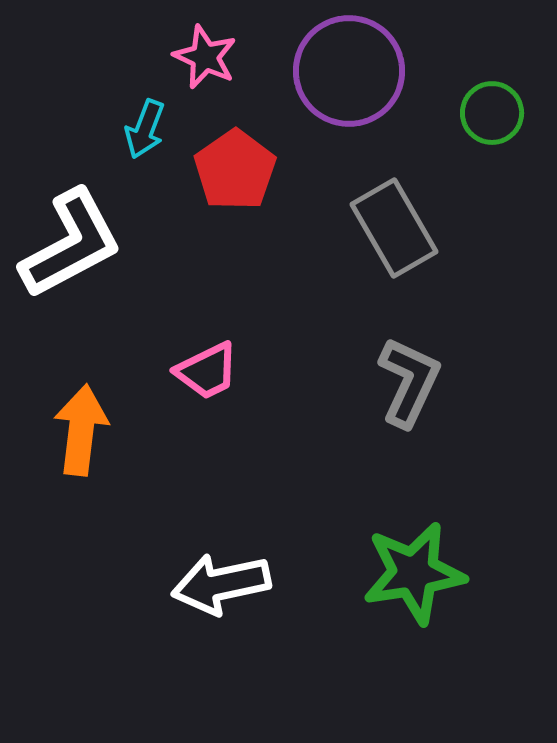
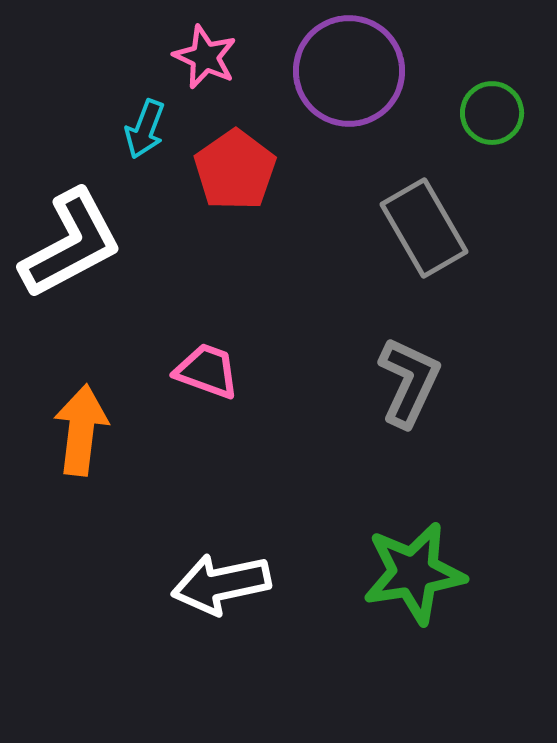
gray rectangle: moved 30 px right
pink trapezoid: rotated 134 degrees counterclockwise
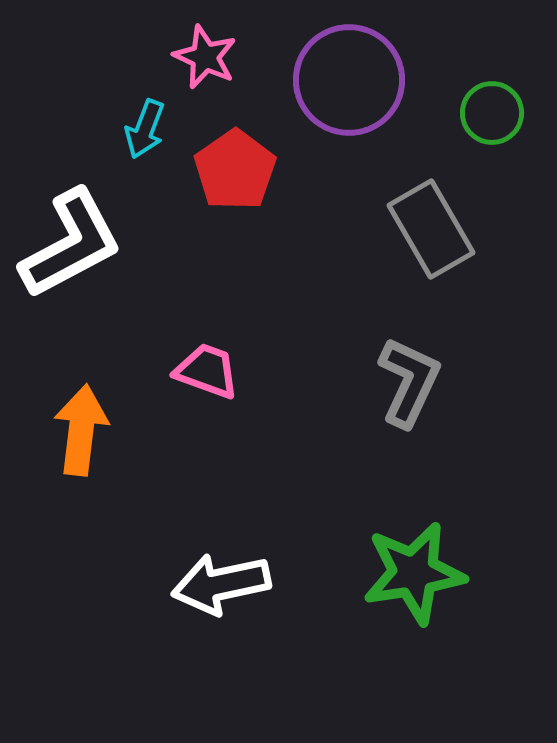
purple circle: moved 9 px down
gray rectangle: moved 7 px right, 1 px down
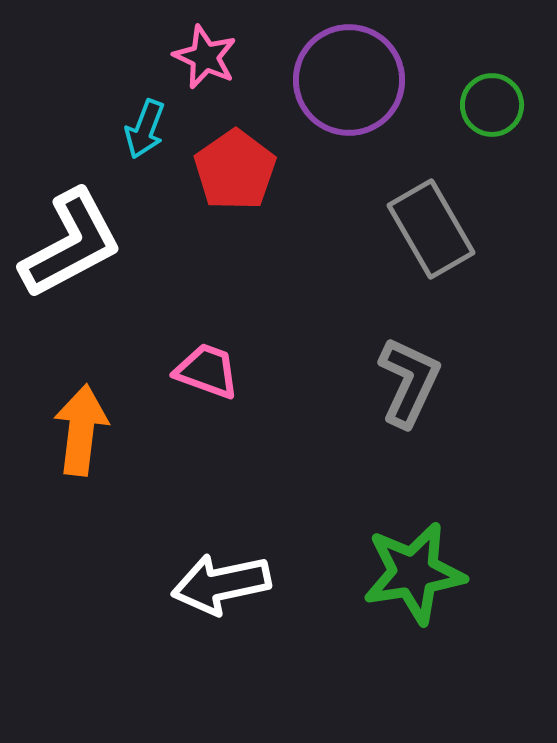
green circle: moved 8 px up
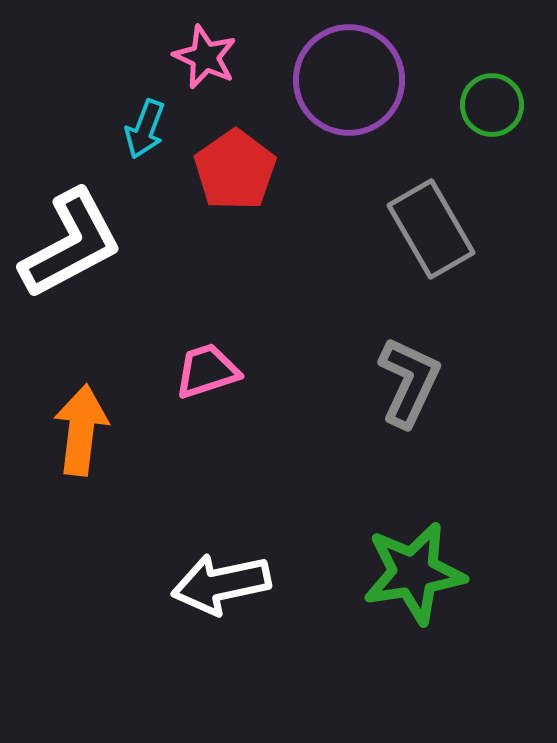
pink trapezoid: rotated 38 degrees counterclockwise
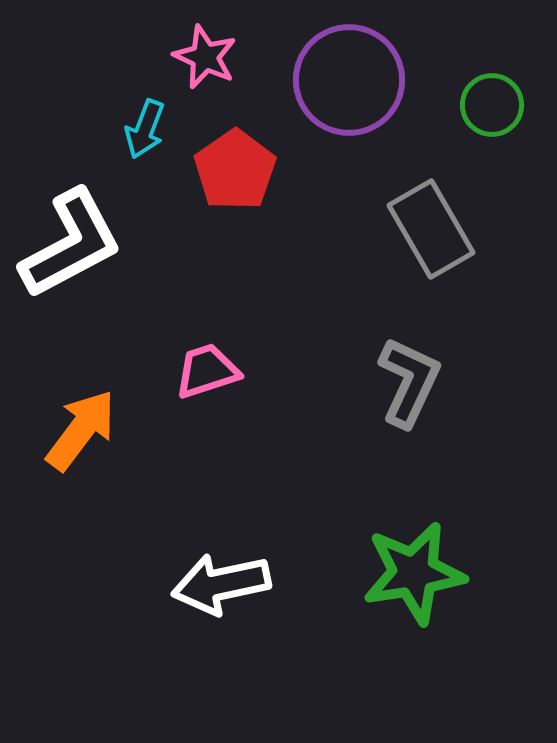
orange arrow: rotated 30 degrees clockwise
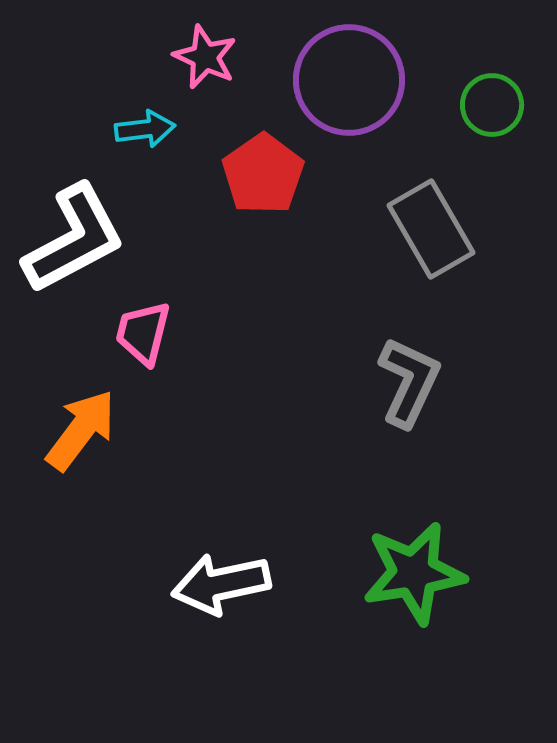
cyan arrow: rotated 118 degrees counterclockwise
red pentagon: moved 28 px right, 4 px down
white L-shape: moved 3 px right, 5 px up
pink trapezoid: moved 64 px left, 38 px up; rotated 58 degrees counterclockwise
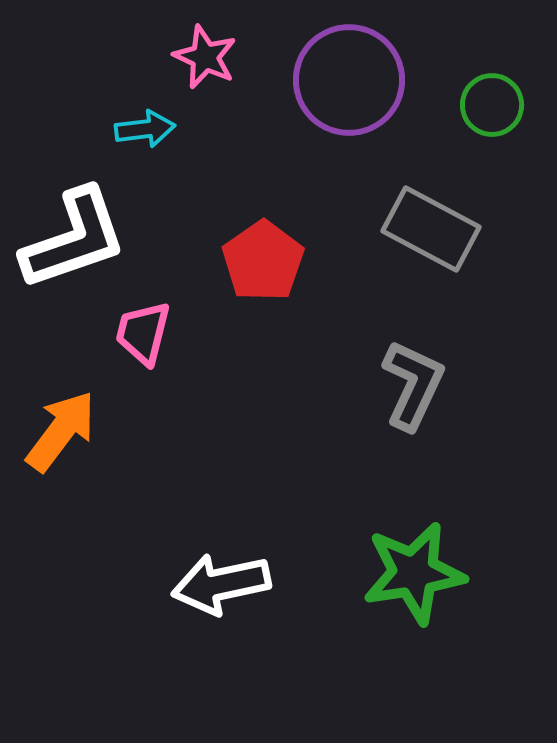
red pentagon: moved 87 px down
gray rectangle: rotated 32 degrees counterclockwise
white L-shape: rotated 9 degrees clockwise
gray L-shape: moved 4 px right, 3 px down
orange arrow: moved 20 px left, 1 px down
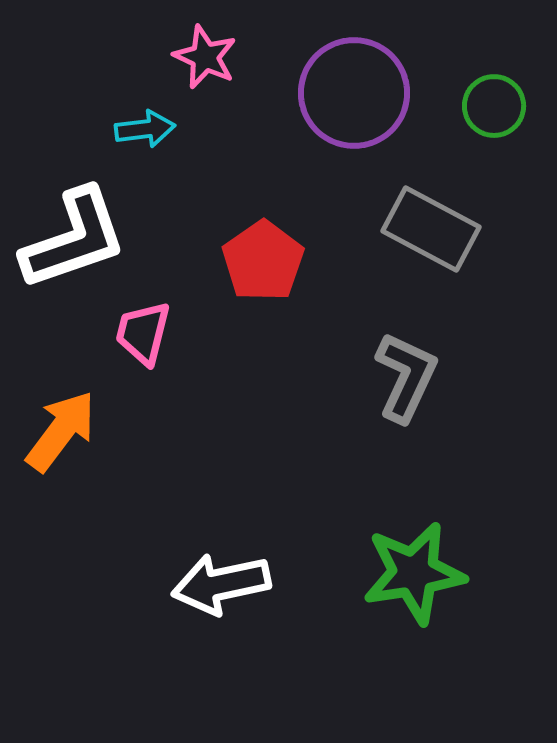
purple circle: moved 5 px right, 13 px down
green circle: moved 2 px right, 1 px down
gray L-shape: moved 7 px left, 8 px up
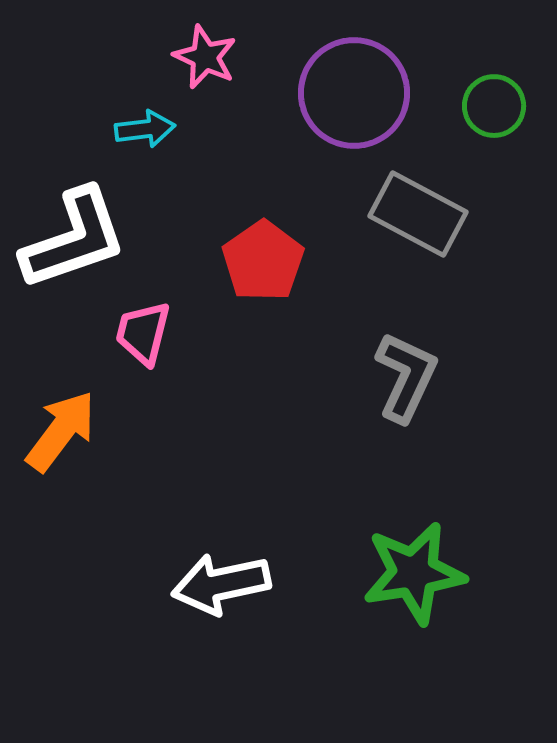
gray rectangle: moved 13 px left, 15 px up
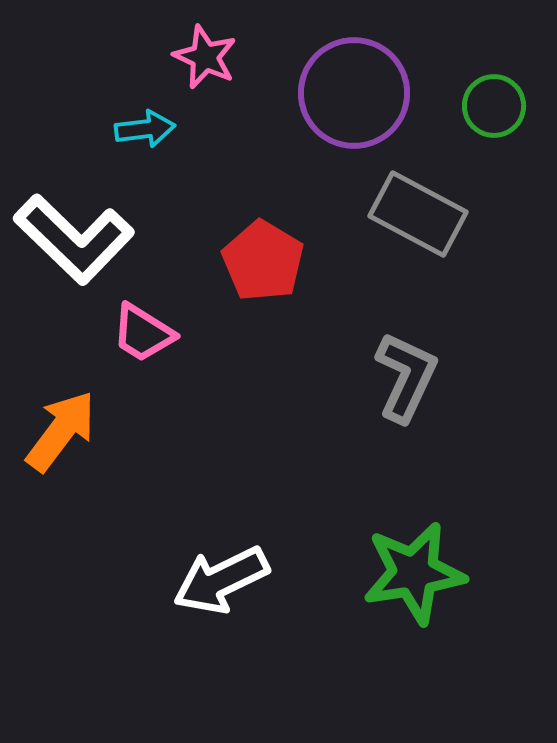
white L-shape: rotated 63 degrees clockwise
red pentagon: rotated 6 degrees counterclockwise
pink trapezoid: rotated 72 degrees counterclockwise
white arrow: moved 4 px up; rotated 14 degrees counterclockwise
